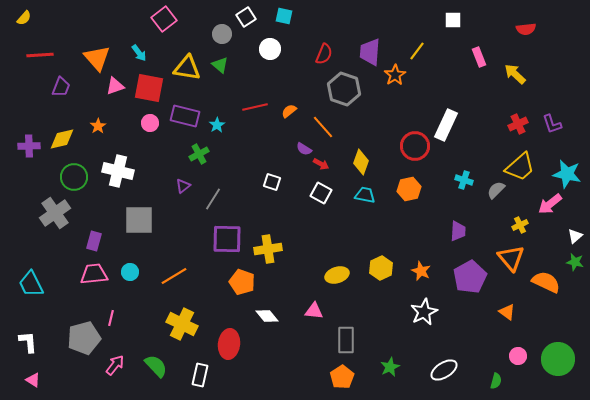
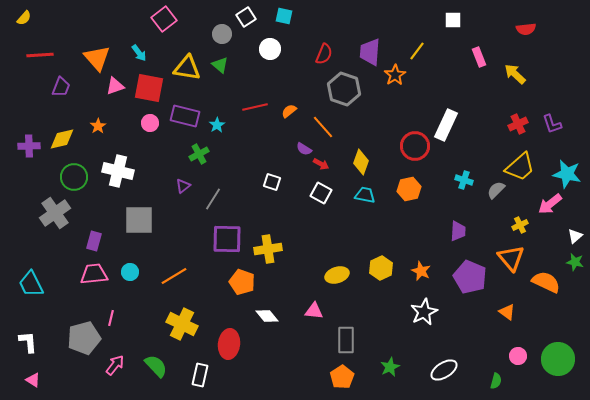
purple pentagon at (470, 277): rotated 20 degrees counterclockwise
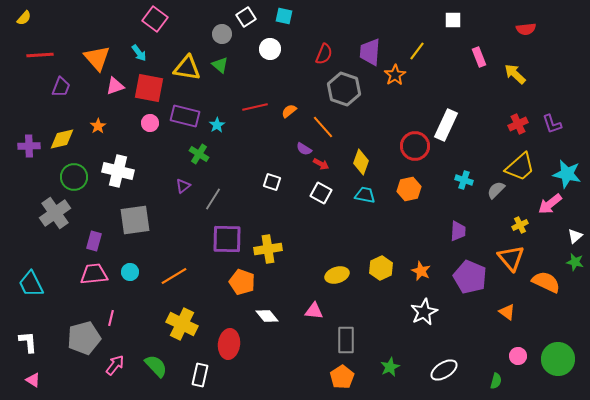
pink square at (164, 19): moved 9 px left; rotated 15 degrees counterclockwise
green cross at (199, 154): rotated 30 degrees counterclockwise
gray square at (139, 220): moved 4 px left; rotated 8 degrees counterclockwise
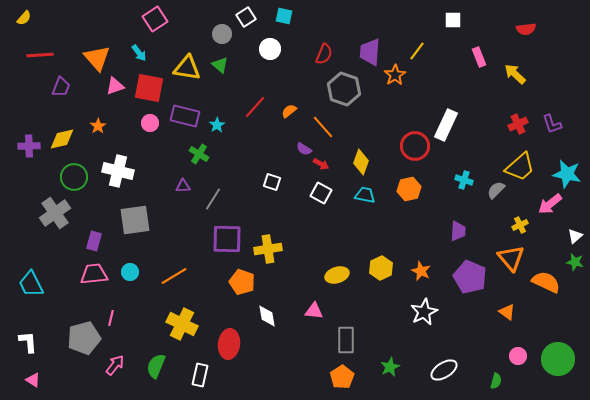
pink square at (155, 19): rotated 20 degrees clockwise
red line at (255, 107): rotated 35 degrees counterclockwise
purple triangle at (183, 186): rotated 35 degrees clockwise
white diamond at (267, 316): rotated 30 degrees clockwise
green semicircle at (156, 366): rotated 115 degrees counterclockwise
